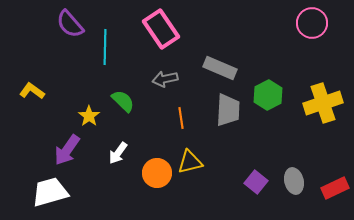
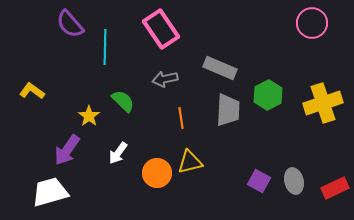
purple square: moved 3 px right, 1 px up; rotated 10 degrees counterclockwise
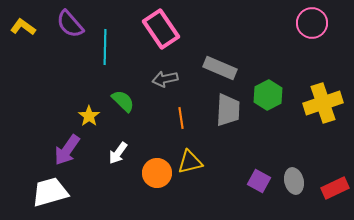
yellow L-shape: moved 9 px left, 64 px up
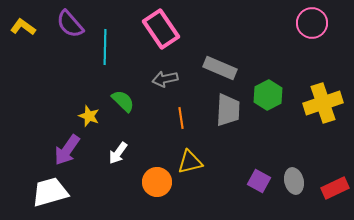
yellow star: rotated 15 degrees counterclockwise
orange circle: moved 9 px down
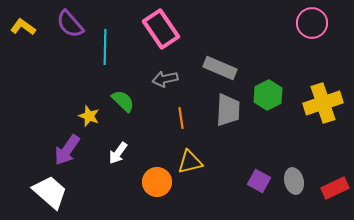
white trapezoid: rotated 57 degrees clockwise
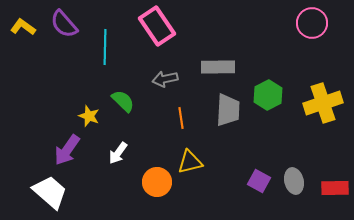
purple semicircle: moved 6 px left
pink rectangle: moved 4 px left, 3 px up
gray rectangle: moved 2 px left, 1 px up; rotated 24 degrees counterclockwise
red rectangle: rotated 24 degrees clockwise
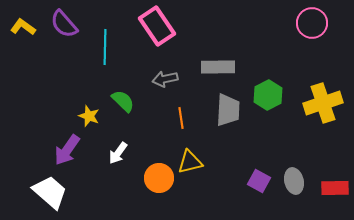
orange circle: moved 2 px right, 4 px up
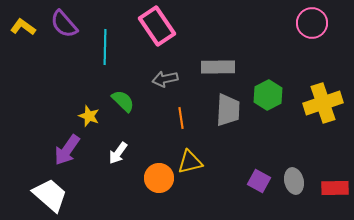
white trapezoid: moved 3 px down
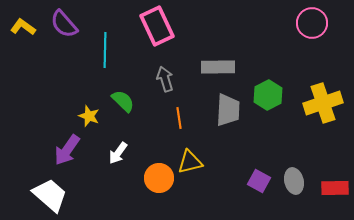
pink rectangle: rotated 9 degrees clockwise
cyan line: moved 3 px down
gray arrow: rotated 85 degrees clockwise
orange line: moved 2 px left
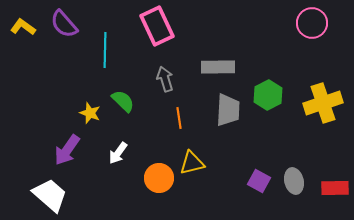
yellow star: moved 1 px right, 3 px up
yellow triangle: moved 2 px right, 1 px down
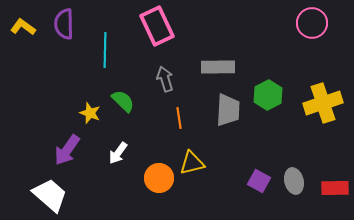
purple semicircle: rotated 40 degrees clockwise
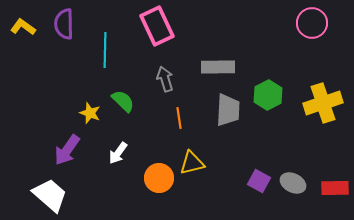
gray ellipse: moved 1 px left, 2 px down; rotated 50 degrees counterclockwise
